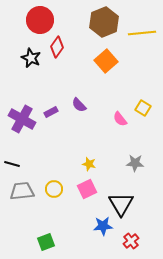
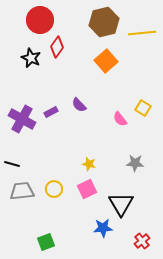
brown hexagon: rotated 8 degrees clockwise
blue star: moved 2 px down
red cross: moved 11 px right
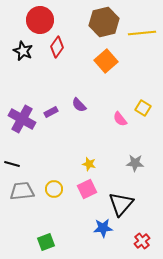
black star: moved 8 px left, 7 px up
black triangle: rotated 12 degrees clockwise
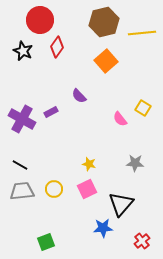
purple semicircle: moved 9 px up
black line: moved 8 px right, 1 px down; rotated 14 degrees clockwise
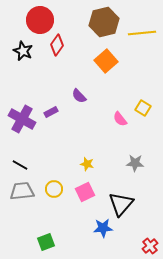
red diamond: moved 2 px up
yellow star: moved 2 px left
pink square: moved 2 px left, 3 px down
red cross: moved 8 px right, 5 px down
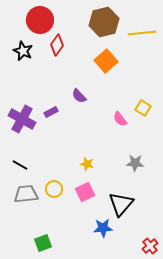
gray trapezoid: moved 4 px right, 3 px down
green square: moved 3 px left, 1 px down
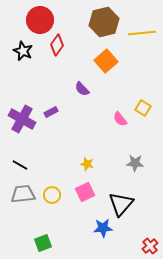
purple semicircle: moved 3 px right, 7 px up
yellow circle: moved 2 px left, 6 px down
gray trapezoid: moved 3 px left
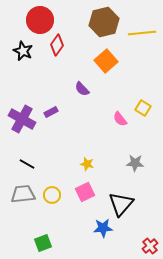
black line: moved 7 px right, 1 px up
